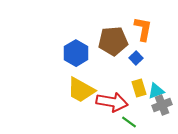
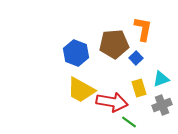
brown pentagon: moved 1 px right, 3 px down
blue hexagon: rotated 10 degrees counterclockwise
cyan triangle: moved 5 px right, 12 px up
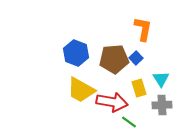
brown pentagon: moved 15 px down
cyan triangle: rotated 42 degrees counterclockwise
gray cross: rotated 18 degrees clockwise
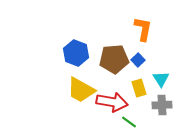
blue square: moved 2 px right, 2 px down
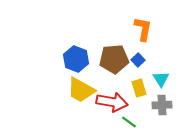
blue hexagon: moved 6 px down
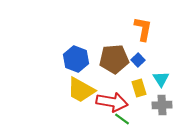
green line: moved 7 px left, 3 px up
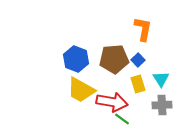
yellow rectangle: moved 1 px left, 4 px up
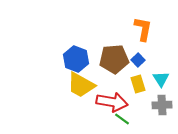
yellow trapezoid: moved 5 px up
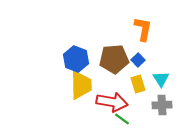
yellow trapezoid: rotated 120 degrees counterclockwise
